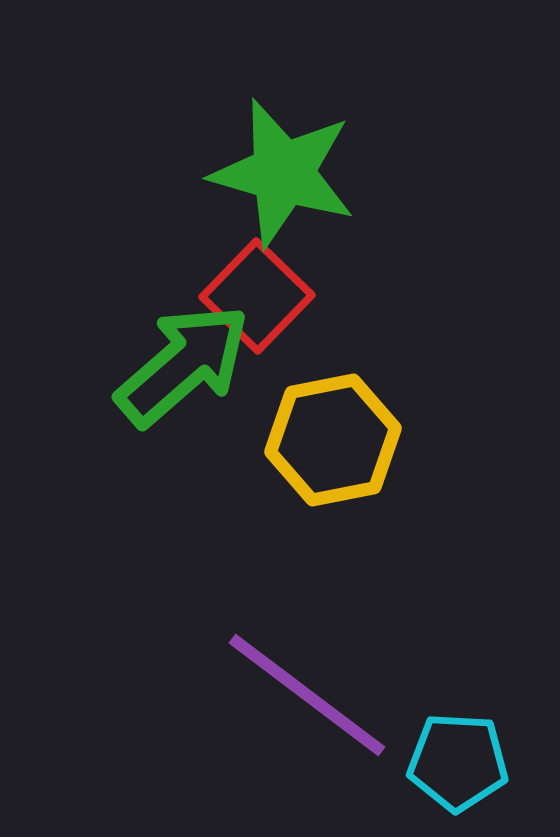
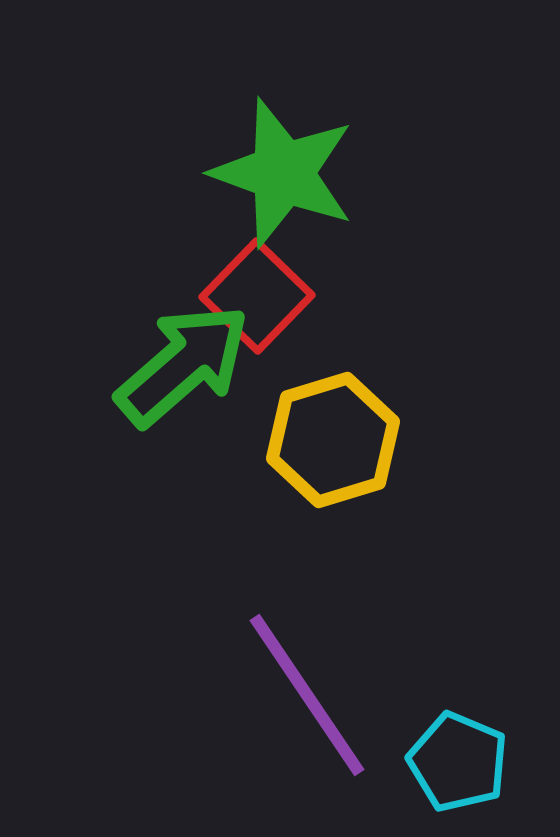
green star: rotated 4 degrees clockwise
yellow hexagon: rotated 6 degrees counterclockwise
purple line: rotated 19 degrees clockwise
cyan pentagon: rotated 20 degrees clockwise
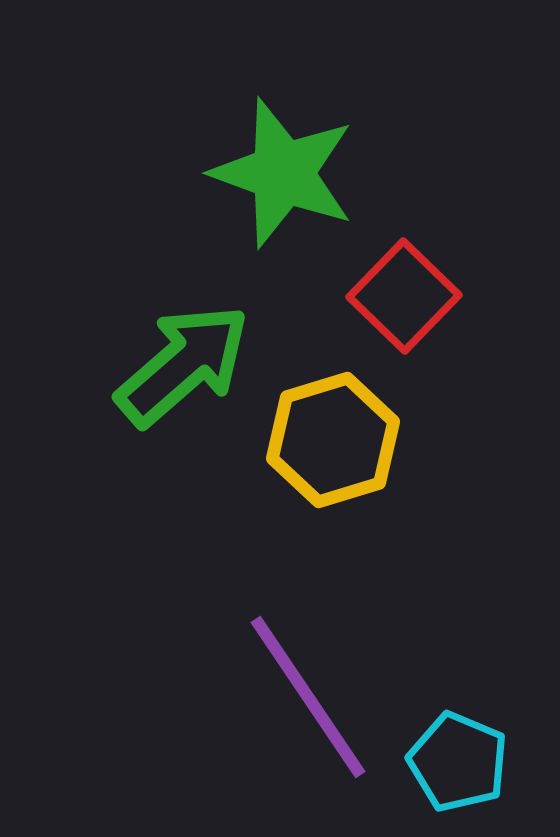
red square: moved 147 px right
purple line: moved 1 px right, 2 px down
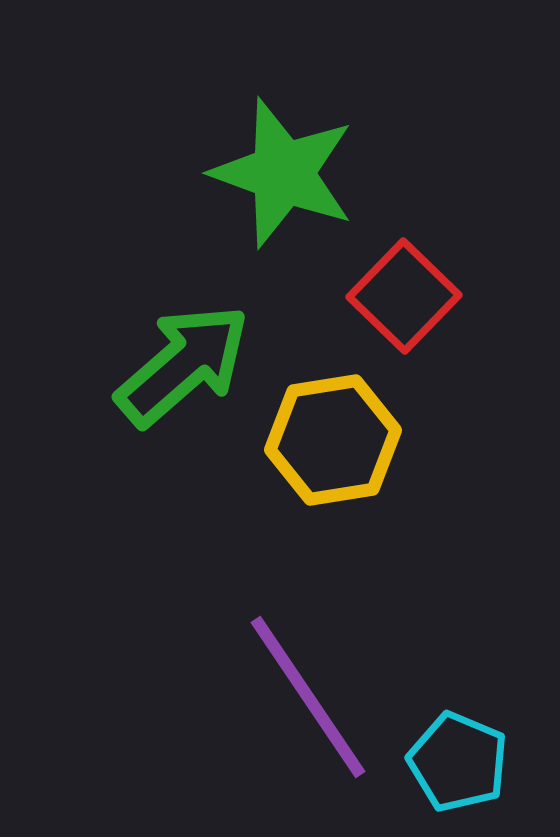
yellow hexagon: rotated 8 degrees clockwise
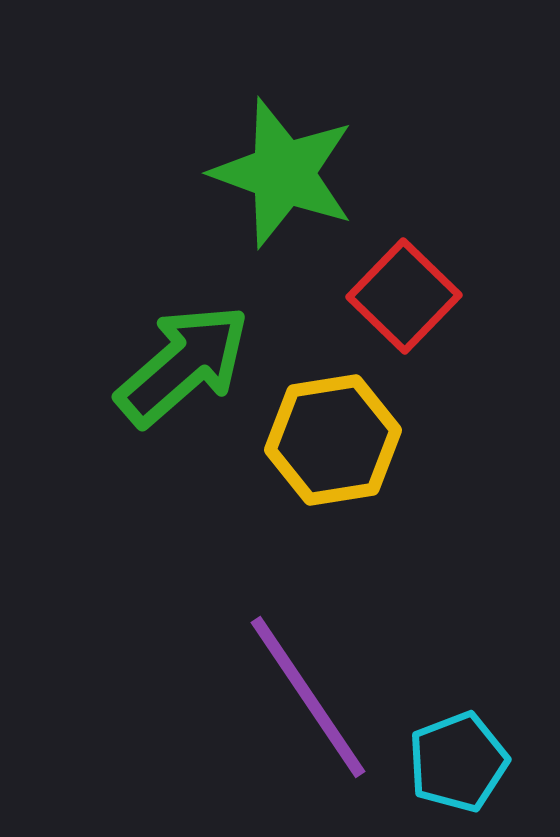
cyan pentagon: rotated 28 degrees clockwise
